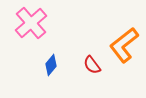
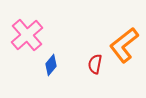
pink cross: moved 4 px left, 12 px down
red semicircle: moved 3 px right, 1 px up; rotated 48 degrees clockwise
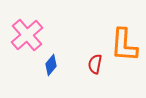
orange L-shape: rotated 48 degrees counterclockwise
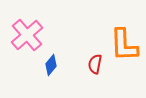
orange L-shape: rotated 6 degrees counterclockwise
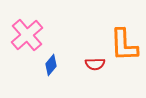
red semicircle: rotated 102 degrees counterclockwise
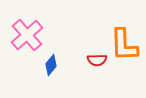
red semicircle: moved 2 px right, 4 px up
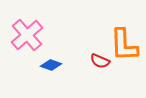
red semicircle: moved 3 px right, 1 px down; rotated 24 degrees clockwise
blue diamond: rotated 70 degrees clockwise
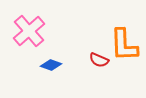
pink cross: moved 2 px right, 4 px up
red semicircle: moved 1 px left, 1 px up
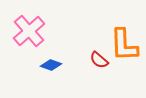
red semicircle: rotated 18 degrees clockwise
